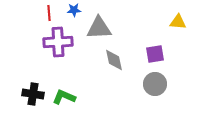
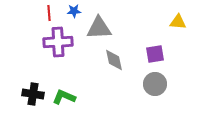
blue star: moved 1 px down
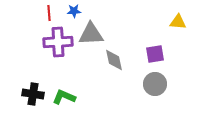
gray triangle: moved 8 px left, 6 px down
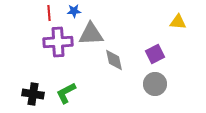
purple square: rotated 18 degrees counterclockwise
green L-shape: moved 2 px right, 4 px up; rotated 50 degrees counterclockwise
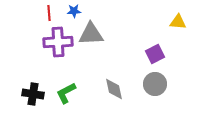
gray diamond: moved 29 px down
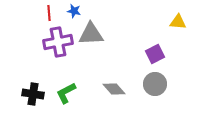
blue star: rotated 16 degrees clockwise
purple cross: rotated 8 degrees counterclockwise
gray diamond: rotated 30 degrees counterclockwise
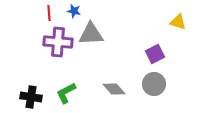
yellow triangle: rotated 12 degrees clockwise
purple cross: rotated 16 degrees clockwise
gray circle: moved 1 px left
black cross: moved 2 px left, 3 px down
